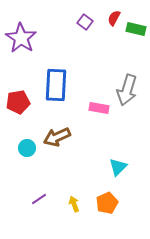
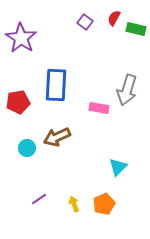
orange pentagon: moved 3 px left, 1 px down
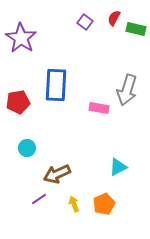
brown arrow: moved 37 px down
cyan triangle: rotated 18 degrees clockwise
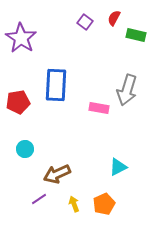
green rectangle: moved 6 px down
cyan circle: moved 2 px left, 1 px down
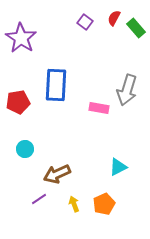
green rectangle: moved 7 px up; rotated 36 degrees clockwise
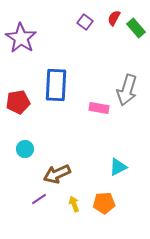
orange pentagon: moved 1 px up; rotated 20 degrees clockwise
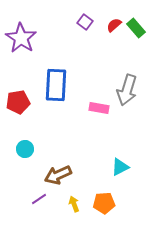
red semicircle: moved 7 px down; rotated 21 degrees clockwise
cyan triangle: moved 2 px right
brown arrow: moved 1 px right, 1 px down
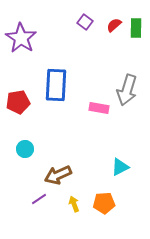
green rectangle: rotated 42 degrees clockwise
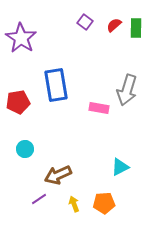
blue rectangle: rotated 12 degrees counterclockwise
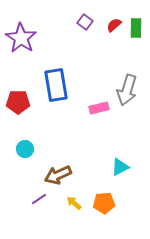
red pentagon: rotated 10 degrees clockwise
pink rectangle: rotated 24 degrees counterclockwise
yellow arrow: moved 1 px up; rotated 28 degrees counterclockwise
